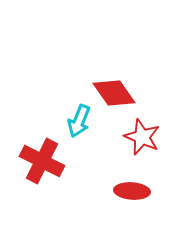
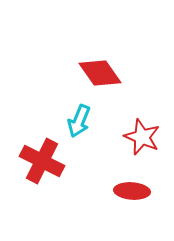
red diamond: moved 14 px left, 20 px up
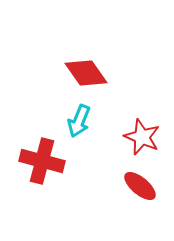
red diamond: moved 14 px left
red cross: rotated 12 degrees counterclockwise
red ellipse: moved 8 px right, 5 px up; rotated 36 degrees clockwise
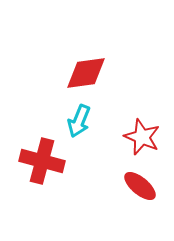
red diamond: rotated 63 degrees counterclockwise
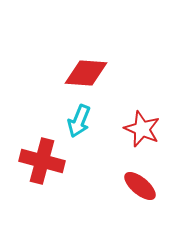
red diamond: rotated 12 degrees clockwise
red star: moved 8 px up
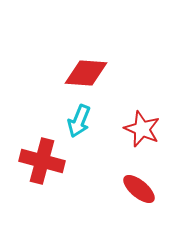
red ellipse: moved 1 px left, 3 px down
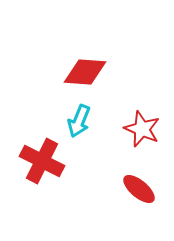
red diamond: moved 1 px left, 1 px up
red cross: rotated 12 degrees clockwise
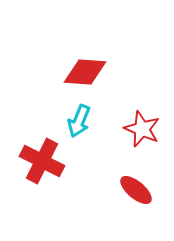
red ellipse: moved 3 px left, 1 px down
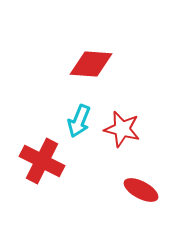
red diamond: moved 6 px right, 8 px up
red star: moved 20 px left; rotated 9 degrees counterclockwise
red ellipse: moved 5 px right; rotated 12 degrees counterclockwise
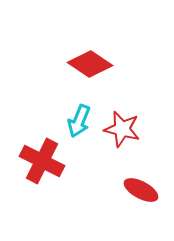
red diamond: moved 1 px left; rotated 30 degrees clockwise
